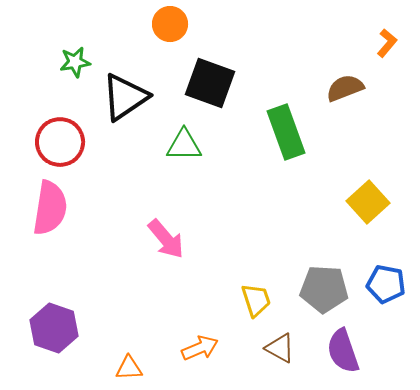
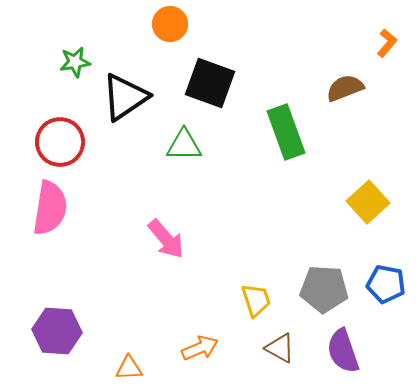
purple hexagon: moved 3 px right, 3 px down; rotated 15 degrees counterclockwise
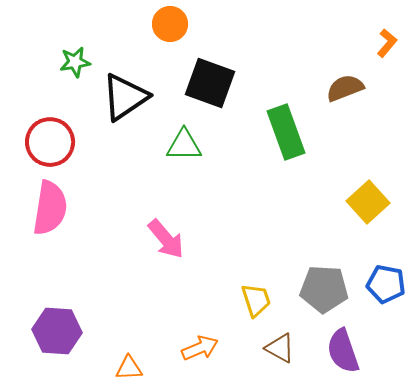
red circle: moved 10 px left
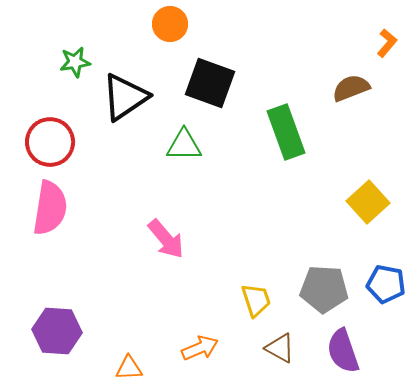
brown semicircle: moved 6 px right
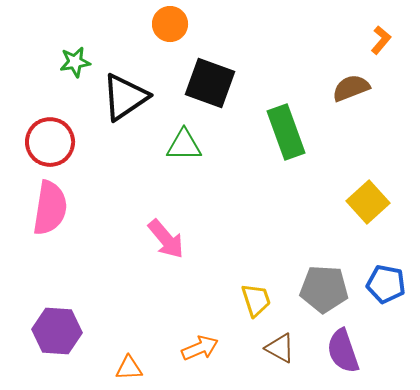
orange L-shape: moved 6 px left, 3 px up
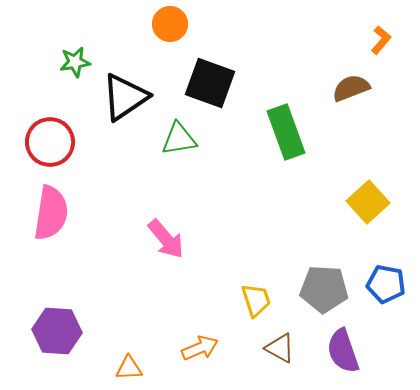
green triangle: moved 5 px left, 6 px up; rotated 9 degrees counterclockwise
pink semicircle: moved 1 px right, 5 px down
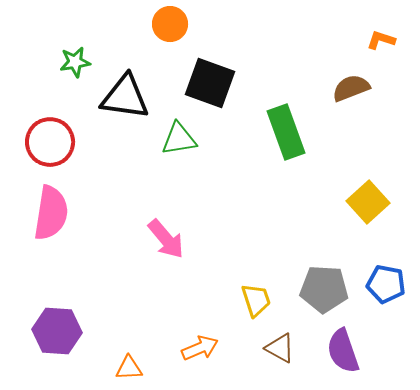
orange L-shape: rotated 112 degrees counterclockwise
black triangle: rotated 42 degrees clockwise
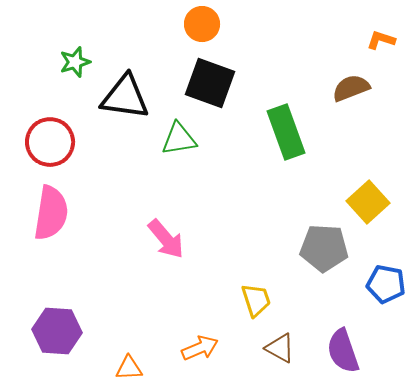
orange circle: moved 32 px right
green star: rotated 8 degrees counterclockwise
gray pentagon: moved 41 px up
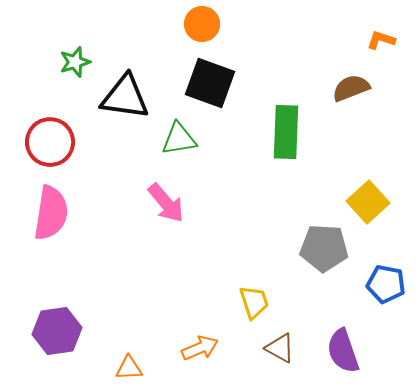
green rectangle: rotated 22 degrees clockwise
pink arrow: moved 36 px up
yellow trapezoid: moved 2 px left, 2 px down
purple hexagon: rotated 12 degrees counterclockwise
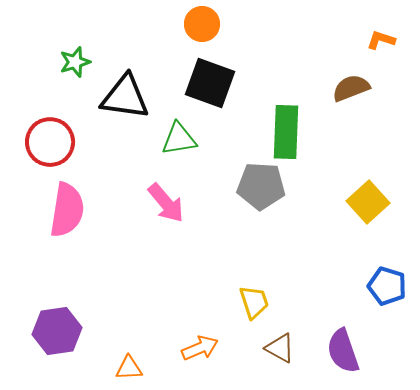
pink semicircle: moved 16 px right, 3 px up
gray pentagon: moved 63 px left, 62 px up
blue pentagon: moved 1 px right, 2 px down; rotated 6 degrees clockwise
